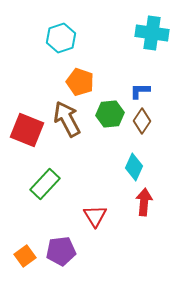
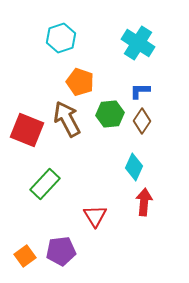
cyan cross: moved 14 px left, 10 px down; rotated 24 degrees clockwise
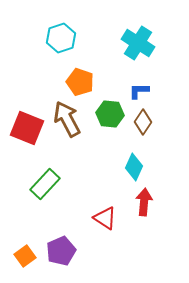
blue L-shape: moved 1 px left
green hexagon: rotated 12 degrees clockwise
brown diamond: moved 1 px right, 1 px down
red square: moved 2 px up
red triangle: moved 10 px right, 2 px down; rotated 25 degrees counterclockwise
purple pentagon: rotated 16 degrees counterclockwise
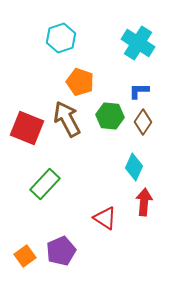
green hexagon: moved 2 px down
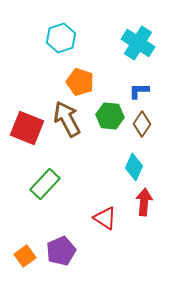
brown diamond: moved 1 px left, 2 px down
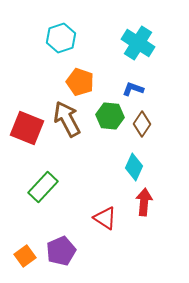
blue L-shape: moved 6 px left, 2 px up; rotated 20 degrees clockwise
green rectangle: moved 2 px left, 3 px down
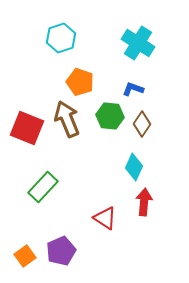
brown arrow: rotated 6 degrees clockwise
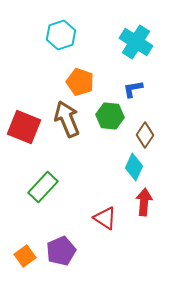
cyan hexagon: moved 3 px up
cyan cross: moved 2 px left, 1 px up
blue L-shape: rotated 30 degrees counterclockwise
brown diamond: moved 3 px right, 11 px down
red square: moved 3 px left, 1 px up
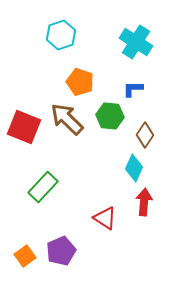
blue L-shape: rotated 10 degrees clockwise
brown arrow: rotated 24 degrees counterclockwise
cyan diamond: moved 1 px down
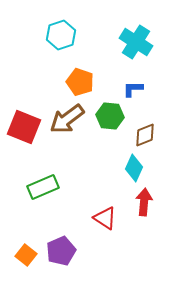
brown arrow: rotated 81 degrees counterclockwise
brown diamond: rotated 35 degrees clockwise
green rectangle: rotated 24 degrees clockwise
orange square: moved 1 px right, 1 px up; rotated 15 degrees counterclockwise
